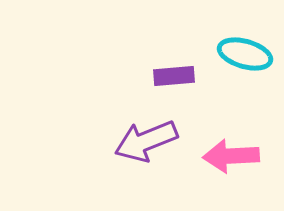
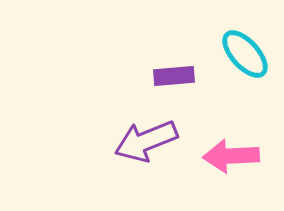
cyan ellipse: rotated 32 degrees clockwise
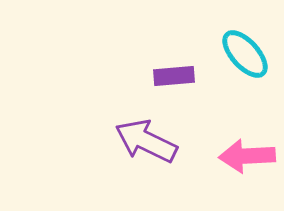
purple arrow: rotated 48 degrees clockwise
pink arrow: moved 16 px right
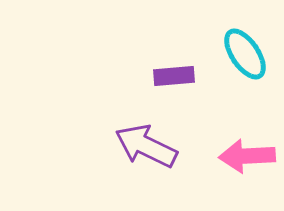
cyan ellipse: rotated 8 degrees clockwise
purple arrow: moved 5 px down
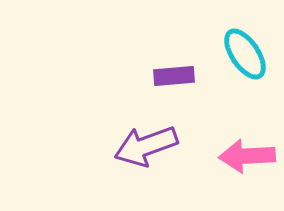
purple arrow: rotated 46 degrees counterclockwise
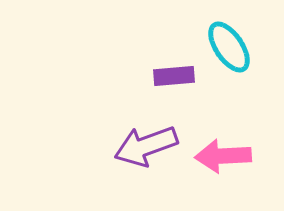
cyan ellipse: moved 16 px left, 7 px up
pink arrow: moved 24 px left
